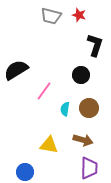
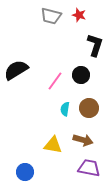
pink line: moved 11 px right, 10 px up
yellow triangle: moved 4 px right
purple trapezoid: rotated 80 degrees counterclockwise
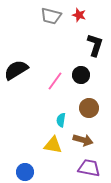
cyan semicircle: moved 4 px left, 11 px down
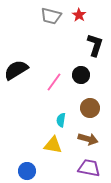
red star: rotated 16 degrees clockwise
pink line: moved 1 px left, 1 px down
brown circle: moved 1 px right
brown arrow: moved 5 px right, 1 px up
blue circle: moved 2 px right, 1 px up
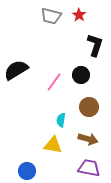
brown circle: moved 1 px left, 1 px up
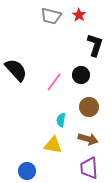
black semicircle: rotated 80 degrees clockwise
purple trapezoid: rotated 105 degrees counterclockwise
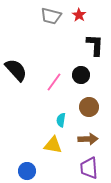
black L-shape: rotated 15 degrees counterclockwise
brown arrow: rotated 18 degrees counterclockwise
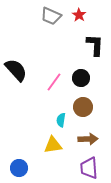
gray trapezoid: rotated 10 degrees clockwise
black circle: moved 3 px down
brown circle: moved 6 px left
yellow triangle: rotated 18 degrees counterclockwise
blue circle: moved 8 px left, 3 px up
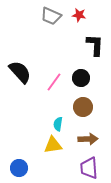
red star: rotated 24 degrees counterclockwise
black semicircle: moved 4 px right, 2 px down
cyan semicircle: moved 3 px left, 4 px down
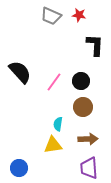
black circle: moved 3 px down
